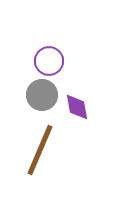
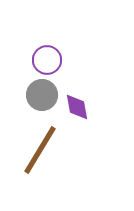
purple circle: moved 2 px left, 1 px up
brown line: rotated 8 degrees clockwise
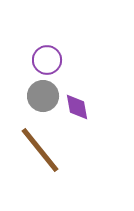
gray circle: moved 1 px right, 1 px down
brown line: rotated 70 degrees counterclockwise
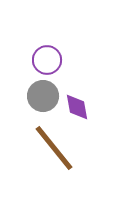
brown line: moved 14 px right, 2 px up
